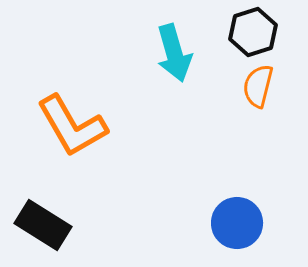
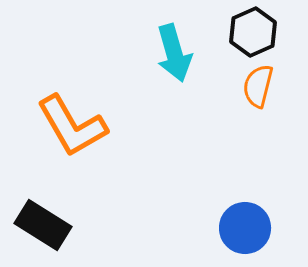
black hexagon: rotated 6 degrees counterclockwise
blue circle: moved 8 px right, 5 px down
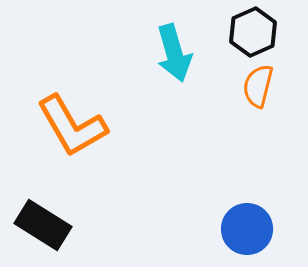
blue circle: moved 2 px right, 1 px down
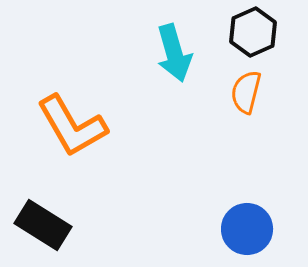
orange semicircle: moved 12 px left, 6 px down
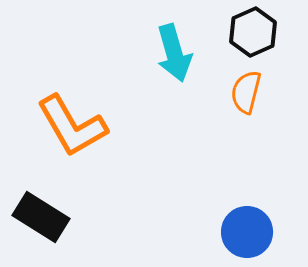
black rectangle: moved 2 px left, 8 px up
blue circle: moved 3 px down
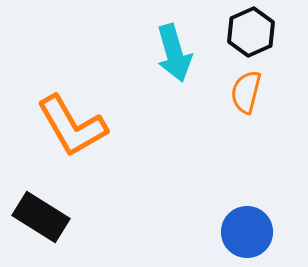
black hexagon: moved 2 px left
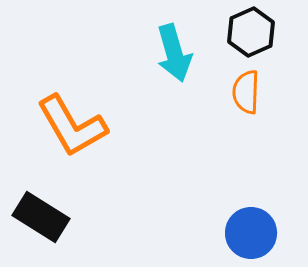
orange semicircle: rotated 12 degrees counterclockwise
blue circle: moved 4 px right, 1 px down
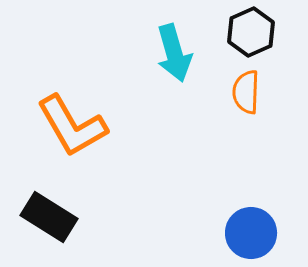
black rectangle: moved 8 px right
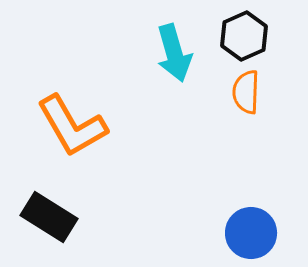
black hexagon: moved 7 px left, 4 px down
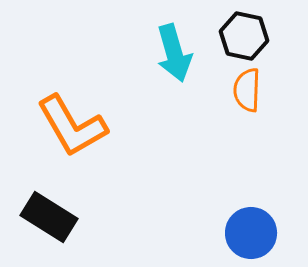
black hexagon: rotated 24 degrees counterclockwise
orange semicircle: moved 1 px right, 2 px up
